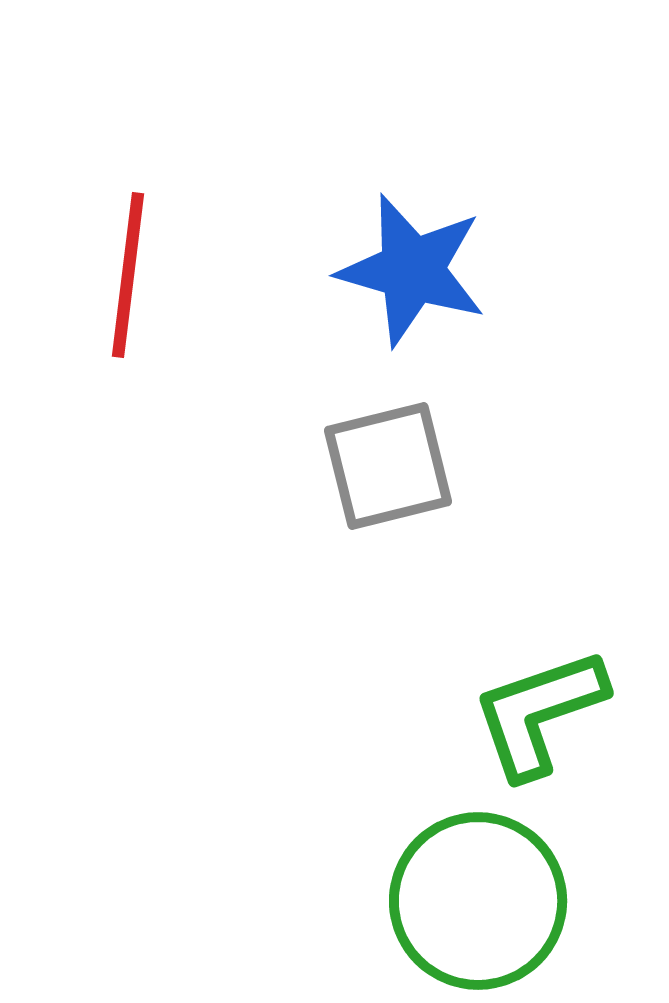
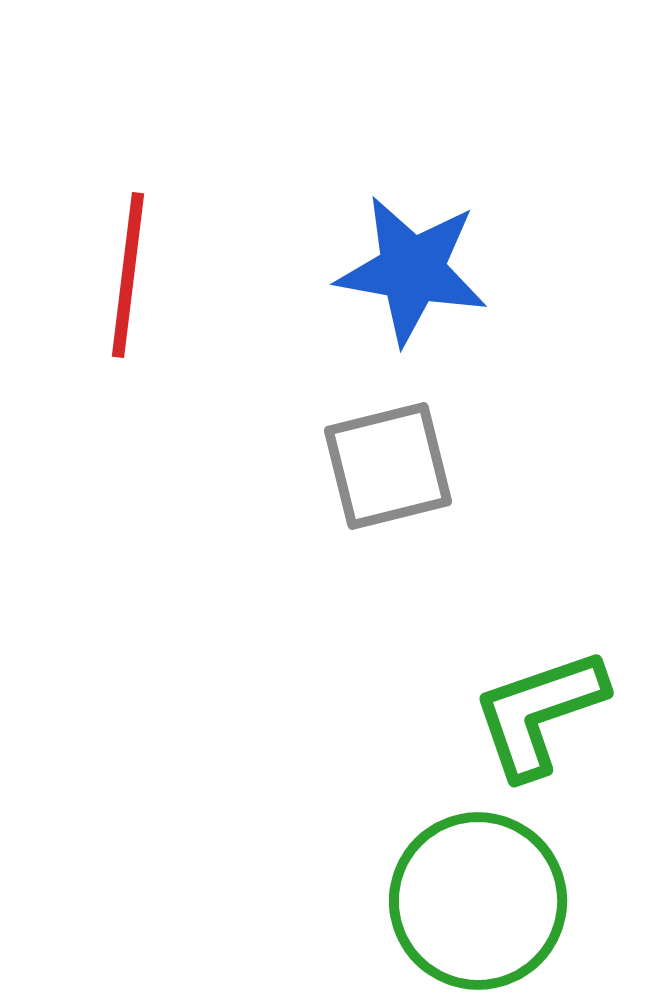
blue star: rotated 6 degrees counterclockwise
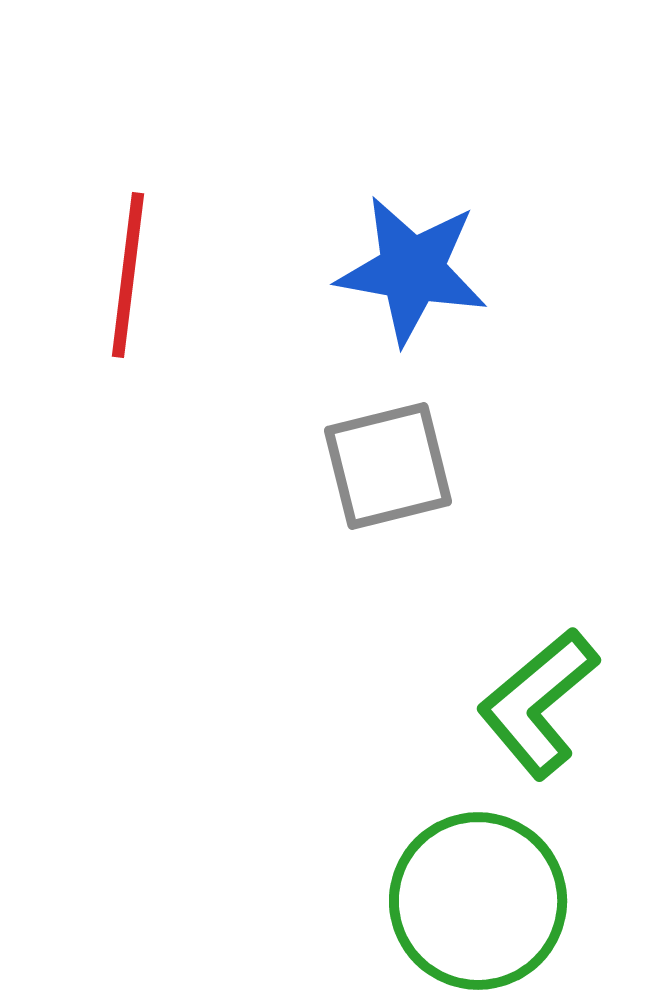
green L-shape: moved 1 px left, 10 px up; rotated 21 degrees counterclockwise
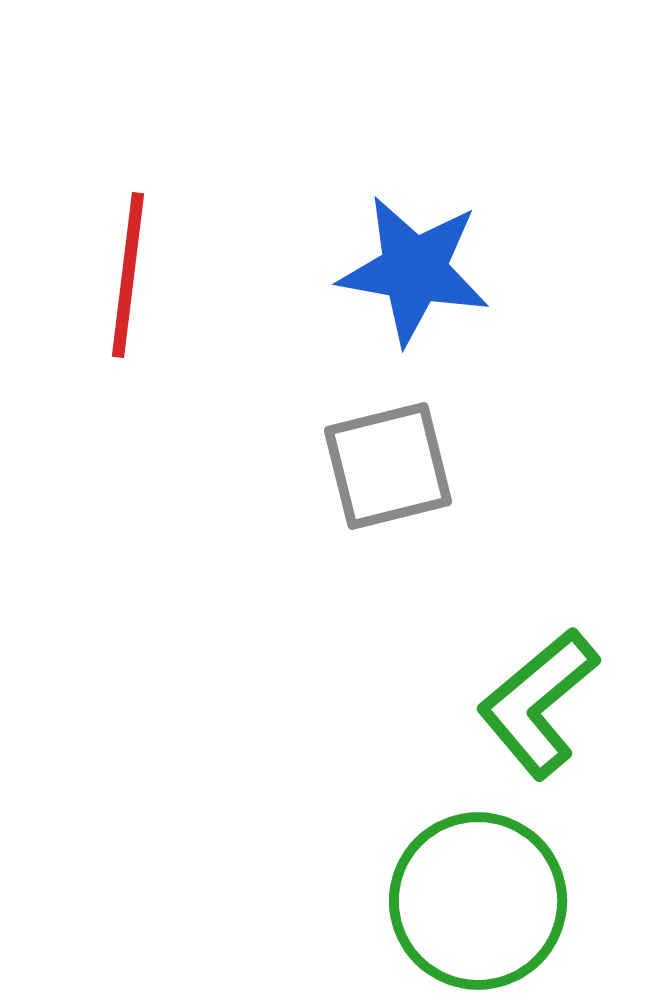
blue star: moved 2 px right
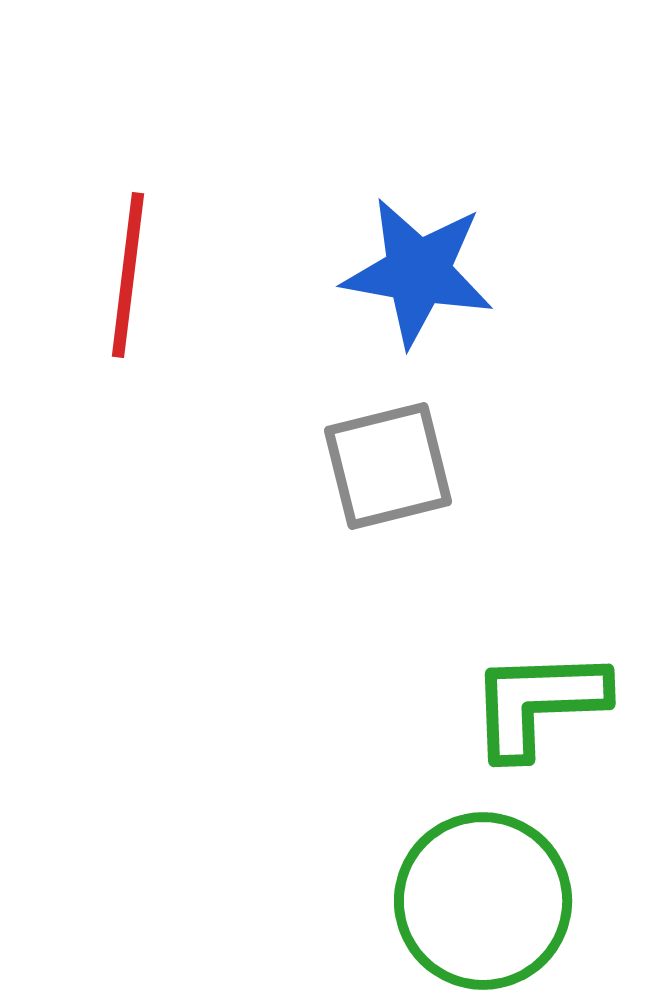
blue star: moved 4 px right, 2 px down
green L-shape: rotated 38 degrees clockwise
green circle: moved 5 px right
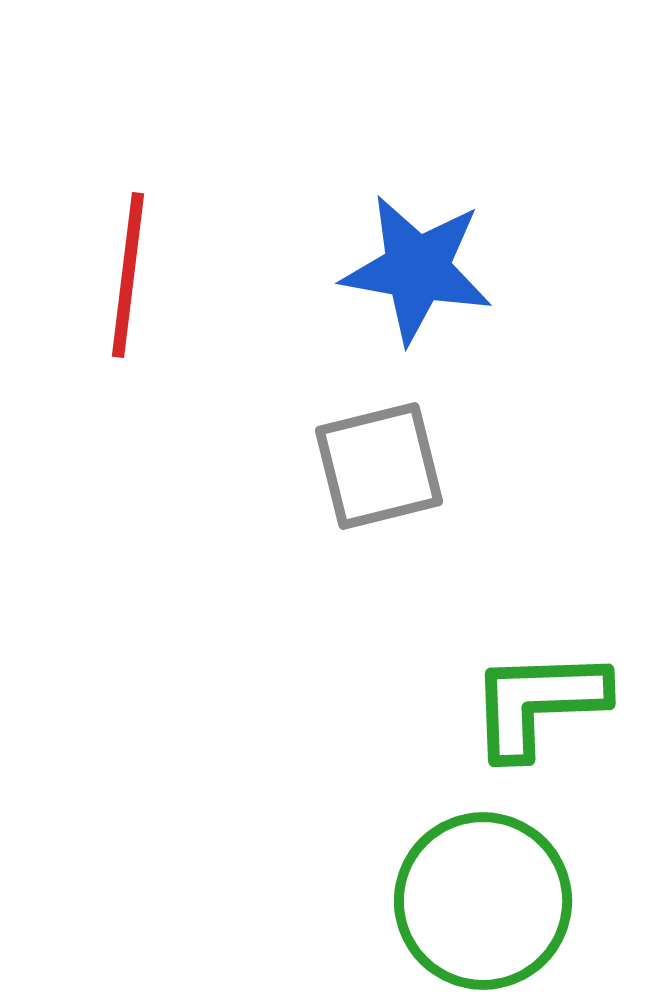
blue star: moved 1 px left, 3 px up
gray square: moved 9 px left
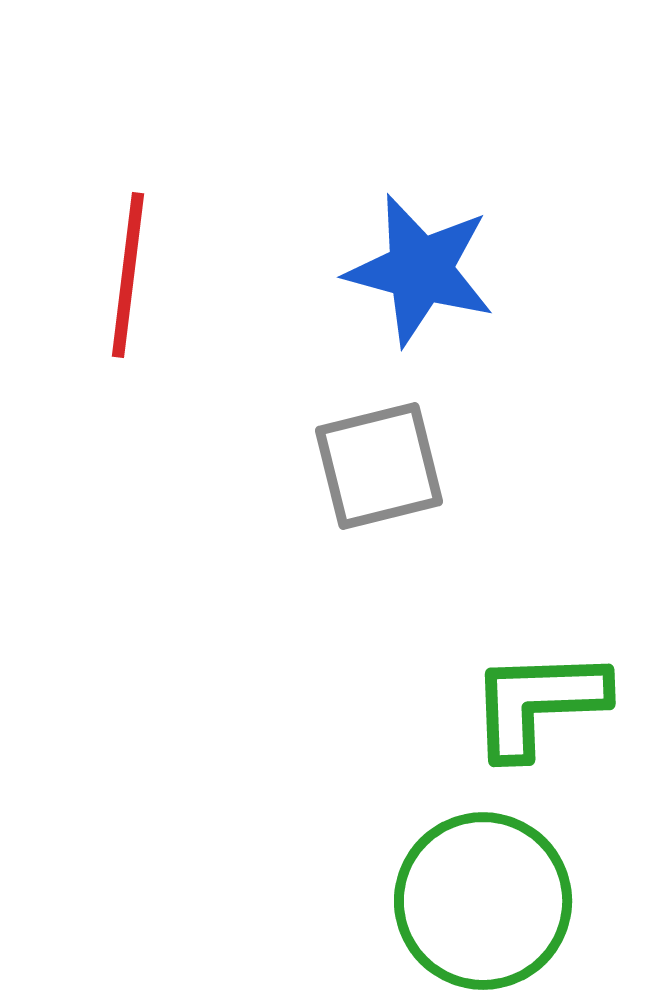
blue star: moved 3 px right, 1 px down; rotated 5 degrees clockwise
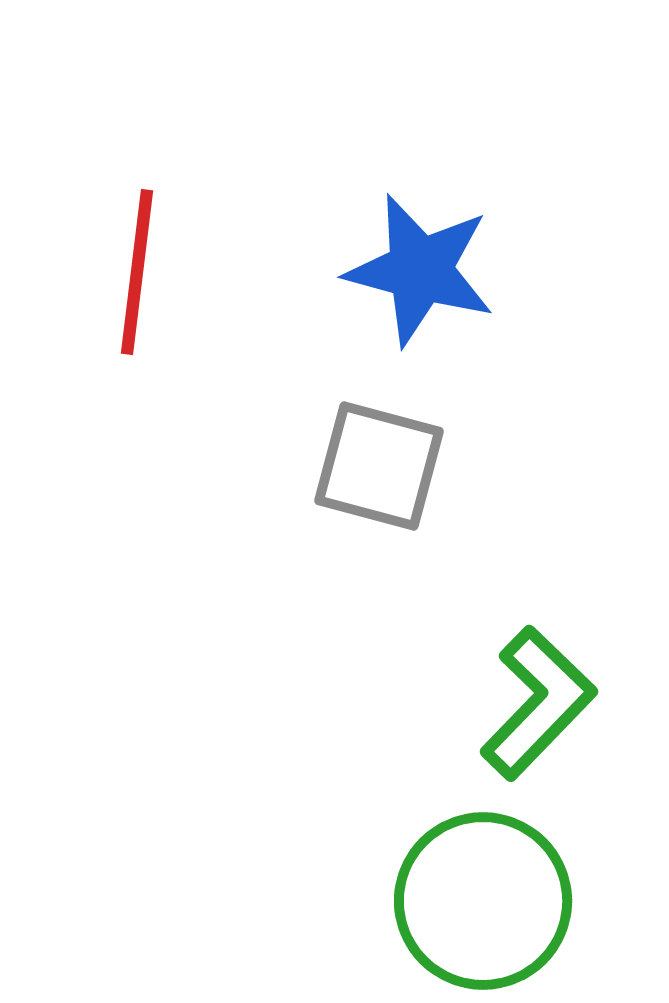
red line: moved 9 px right, 3 px up
gray square: rotated 29 degrees clockwise
green L-shape: rotated 136 degrees clockwise
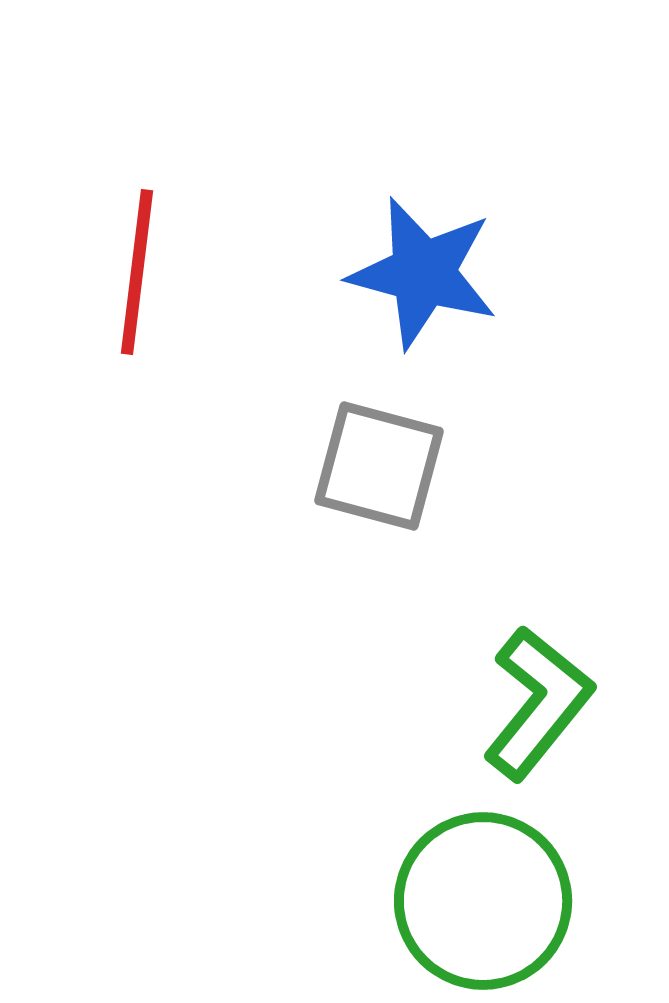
blue star: moved 3 px right, 3 px down
green L-shape: rotated 5 degrees counterclockwise
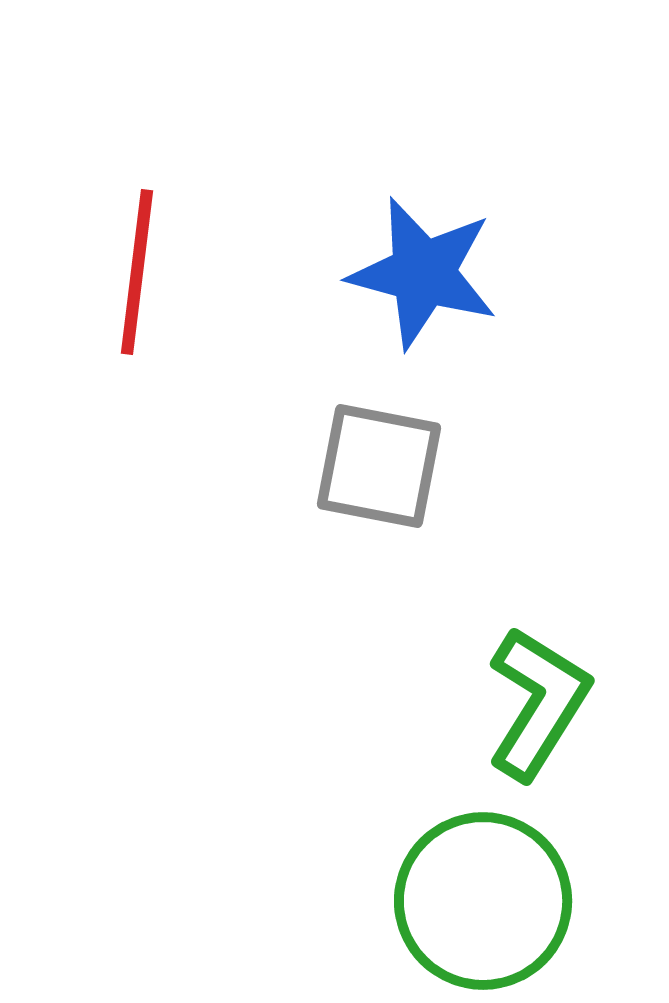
gray square: rotated 4 degrees counterclockwise
green L-shape: rotated 7 degrees counterclockwise
